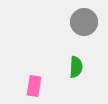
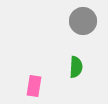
gray circle: moved 1 px left, 1 px up
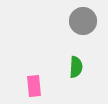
pink rectangle: rotated 15 degrees counterclockwise
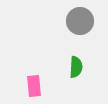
gray circle: moved 3 px left
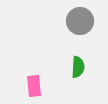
green semicircle: moved 2 px right
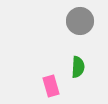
pink rectangle: moved 17 px right; rotated 10 degrees counterclockwise
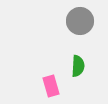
green semicircle: moved 1 px up
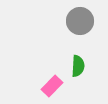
pink rectangle: moved 1 px right; rotated 60 degrees clockwise
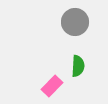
gray circle: moved 5 px left, 1 px down
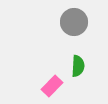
gray circle: moved 1 px left
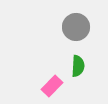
gray circle: moved 2 px right, 5 px down
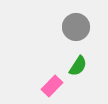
green semicircle: rotated 30 degrees clockwise
